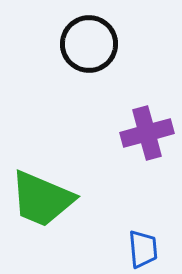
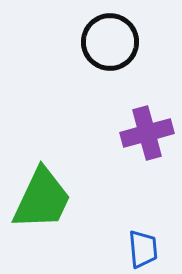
black circle: moved 21 px right, 2 px up
green trapezoid: rotated 88 degrees counterclockwise
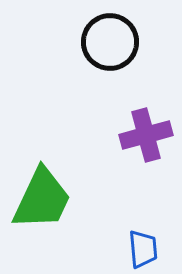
purple cross: moved 1 px left, 2 px down
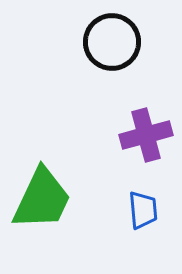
black circle: moved 2 px right
blue trapezoid: moved 39 px up
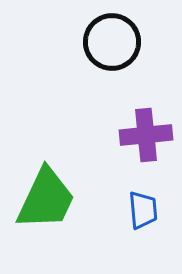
purple cross: rotated 9 degrees clockwise
green trapezoid: moved 4 px right
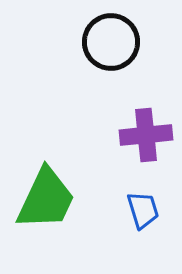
black circle: moved 1 px left
blue trapezoid: rotated 12 degrees counterclockwise
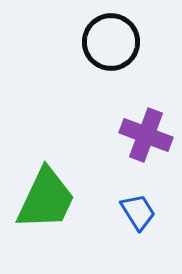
purple cross: rotated 27 degrees clockwise
blue trapezoid: moved 5 px left, 2 px down; rotated 15 degrees counterclockwise
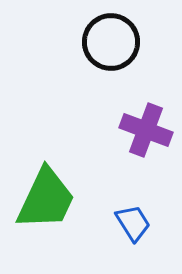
purple cross: moved 5 px up
blue trapezoid: moved 5 px left, 11 px down
